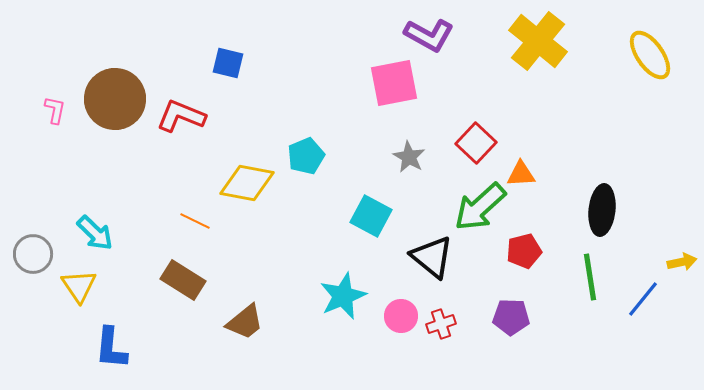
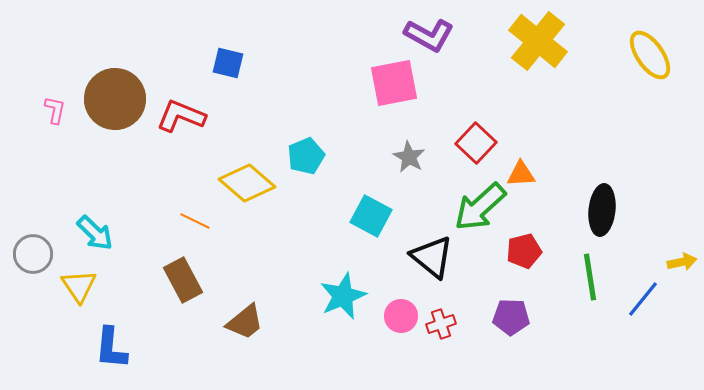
yellow diamond: rotated 30 degrees clockwise
brown rectangle: rotated 30 degrees clockwise
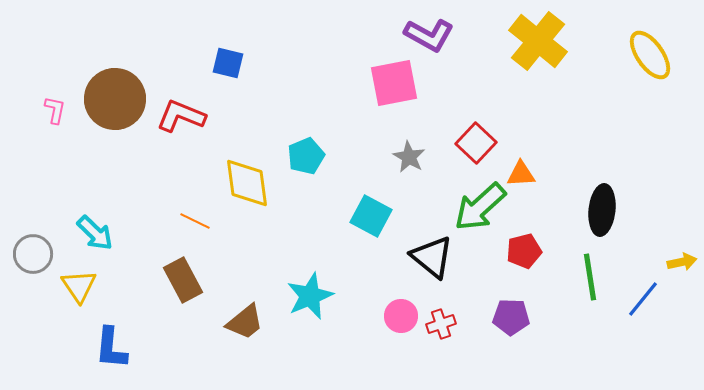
yellow diamond: rotated 42 degrees clockwise
cyan star: moved 33 px left
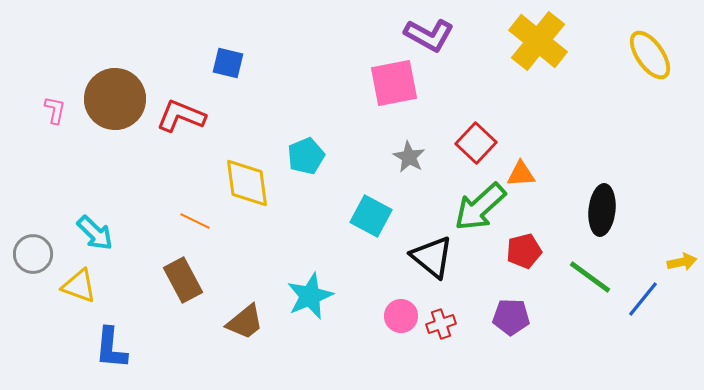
green line: rotated 45 degrees counterclockwise
yellow triangle: rotated 36 degrees counterclockwise
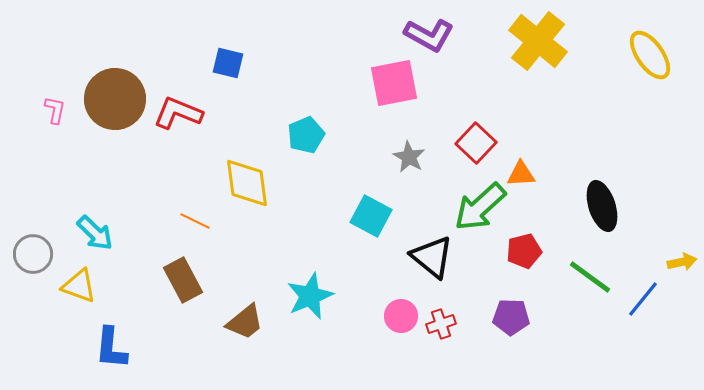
red L-shape: moved 3 px left, 3 px up
cyan pentagon: moved 21 px up
black ellipse: moved 4 px up; rotated 24 degrees counterclockwise
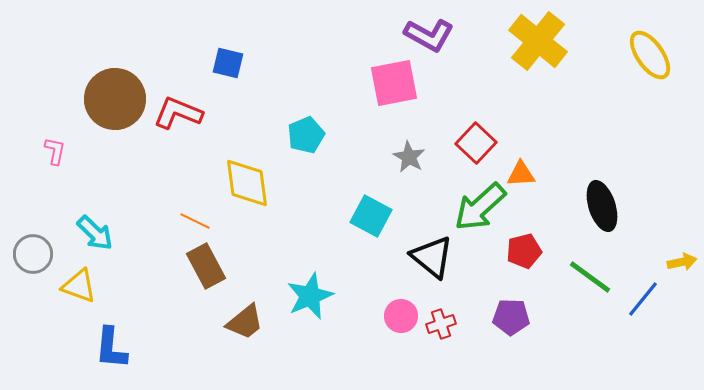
pink L-shape: moved 41 px down
brown rectangle: moved 23 px right, 14 px up
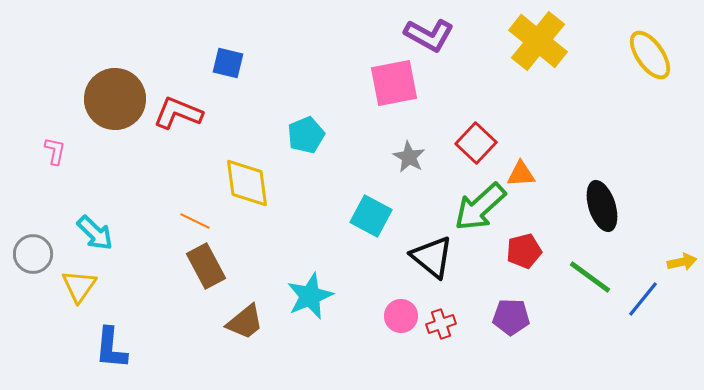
yellow triangle: rotated 45 degrees clockwise
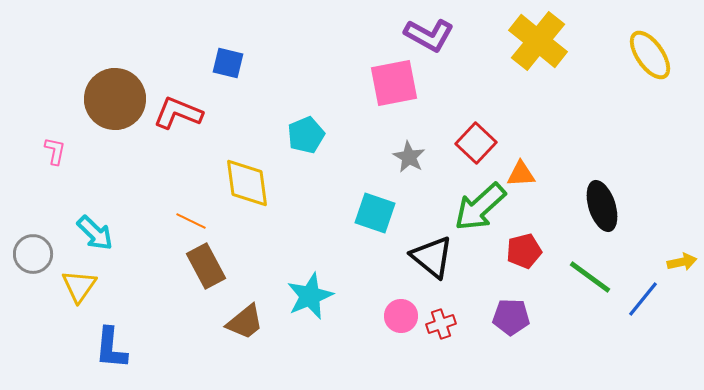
cyan square: moved 4 px right, 3 px up; rotated 9 degrees counterclockwise
orange line: moved 4 px left
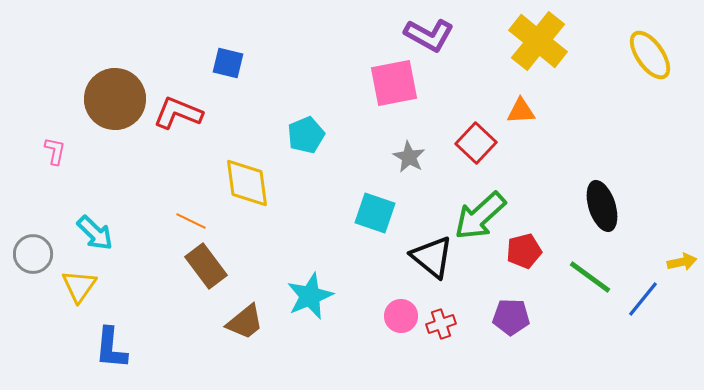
orange triangle: moved 63 px up
green arrow: moved 9 px down
brown rectangle: rotated 9 degrees counterclockwise
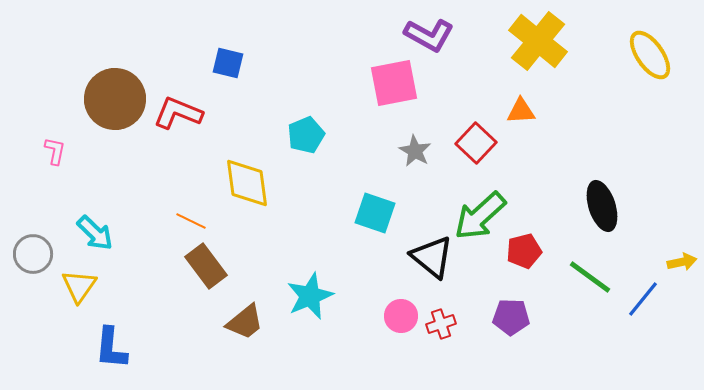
gray star: moved 6 px right, 6 px up
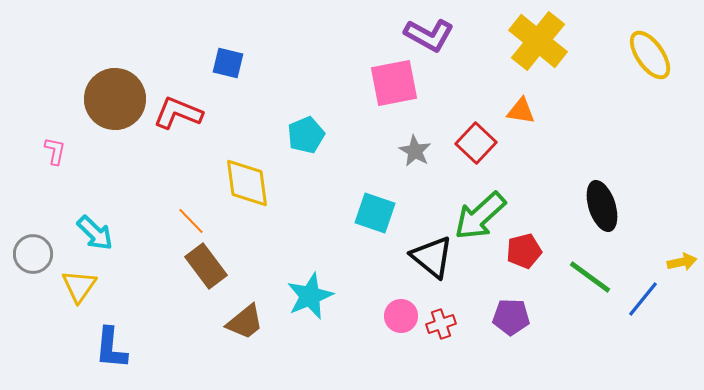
orange triangle: rotated 12 degrees clockwise
orange line: rotated 20 degrees clockwise
